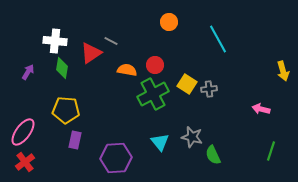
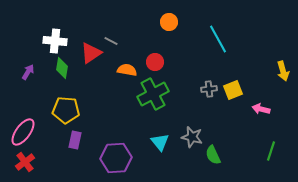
red circle: moved 3 px up
yellow square: moved 46 px right, 6 px down; rotated 36 degrees clockwise
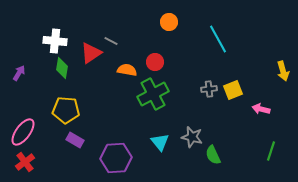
purple arrow: moved 9 px left, 1 px down
purple rectangle: rotated 72 degrees counterclockwise
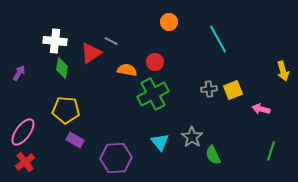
gray star: rotated 20 degrees clockwise
